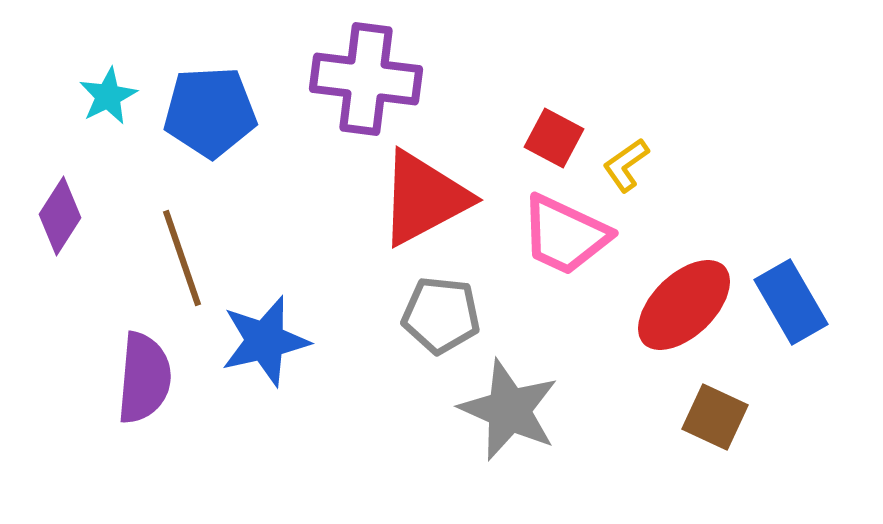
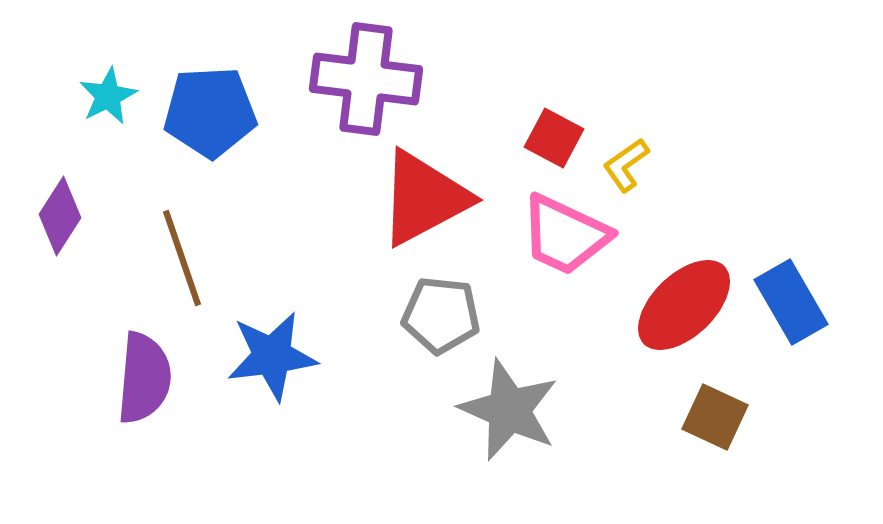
blue star: moved 7 px right, 15 px down; rotated 6 degrees clockwise
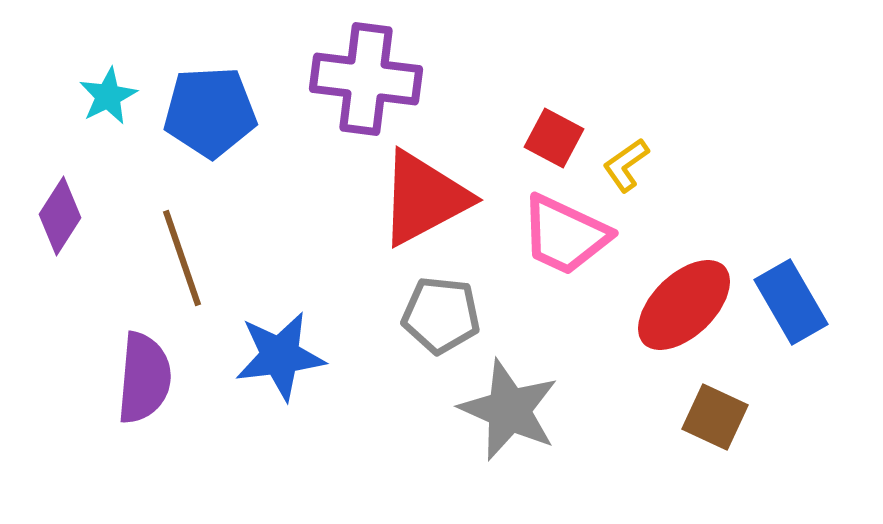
blue star: moved 8 px right
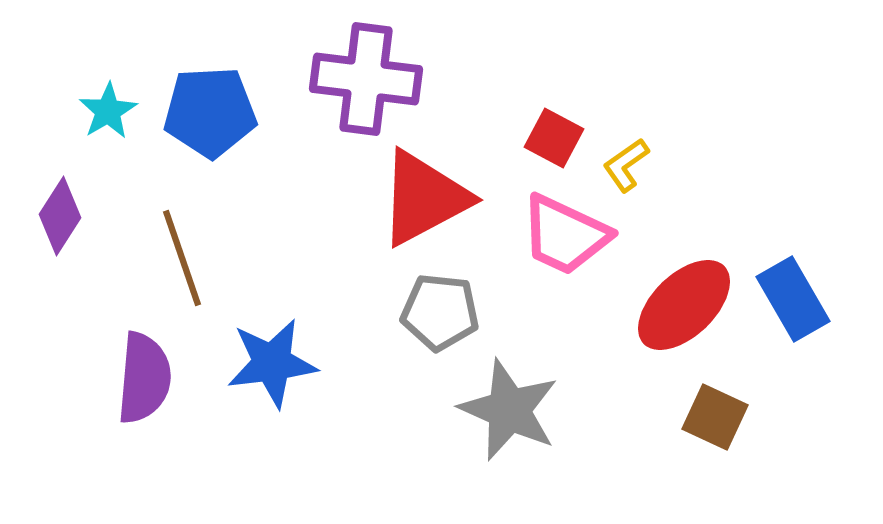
cyan star: moved 15 px down; rotated 4 degrees counterclockwise
blue rectangle: moved 2 px right, 3 px up
gray pentagon: moved 1 px left, 3 px up
blue star: moved 8 px left, 7 px down
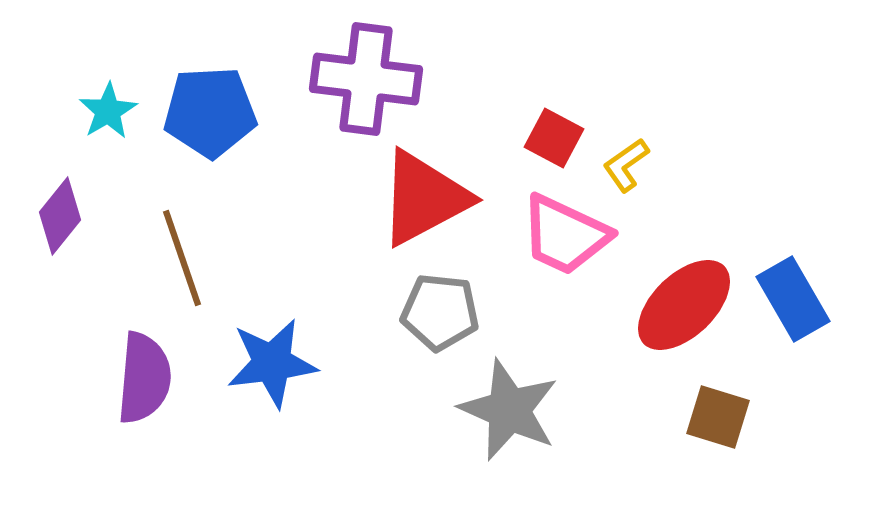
purple diamond: rotated 6 degrees clockwise
brown square: moved 3 px right; rotated 8 degrees counterclockwise
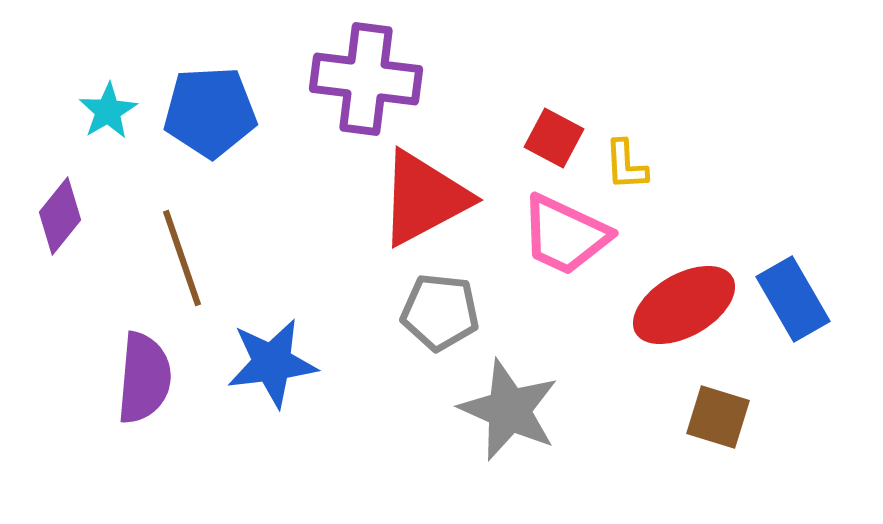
yellow L-shape: rotated 58 degrees counterclockwise
red ellipse: rotated 14 degrees clockwise
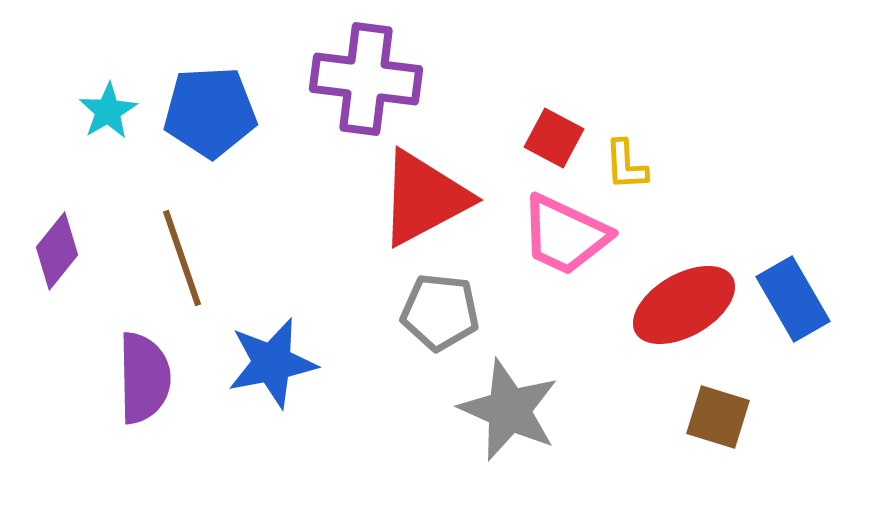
purple diamond: moved 3 px left, 35 px down
blue star: rotated 4 degrees counterclockwise
purple semicircle: rotated 6 degrees counterclockwise
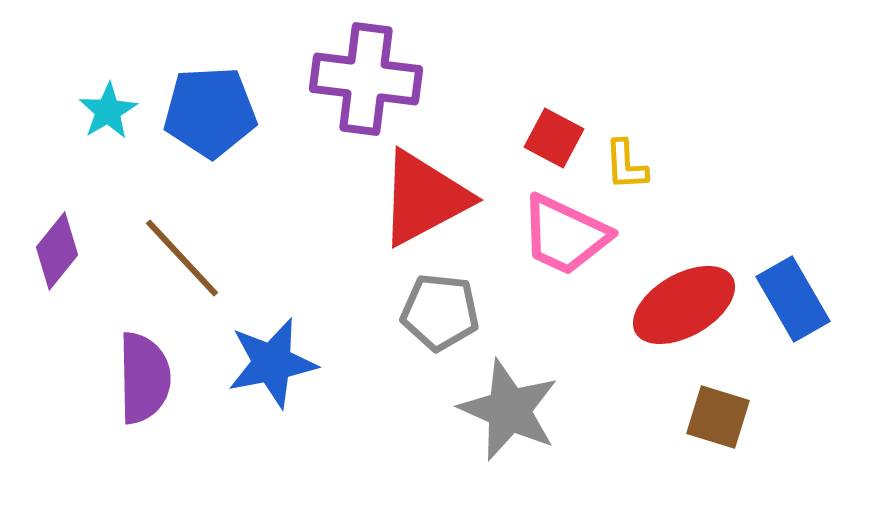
brown line: rotated 24 degrees counterclockwise
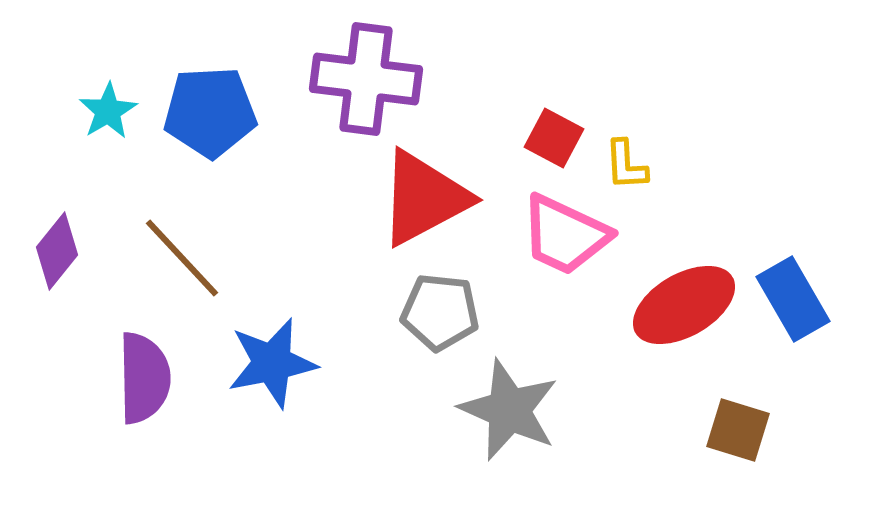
brown square: moved 20 px right, 13 px down
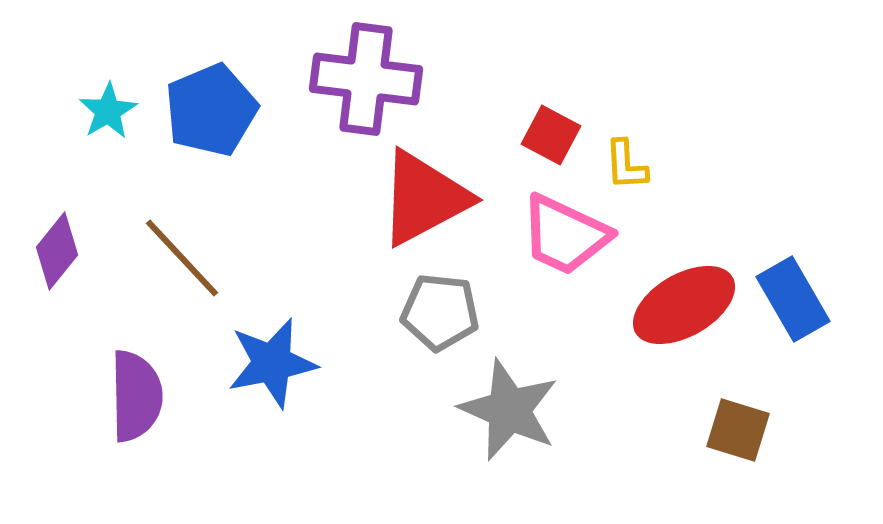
blue pentagon: moved 1 px right, 2 px up; rotated 20 degrees counterclockwise
red square: moved 3 px left, 3 px up
purple semicircle: moved 8 px left, 18 px down
